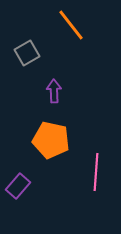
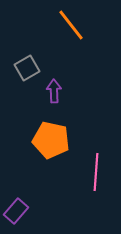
gray square: moved 15 px down
purple rectangle: moved 2 px left, 25 px down
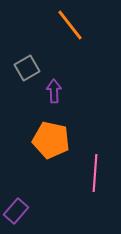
orange line: moved 1 px left
pink line: moved 1 px left, 1 px down
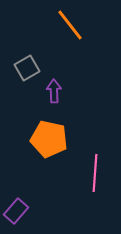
orange pentagon: moved 2 px left, 1 px up
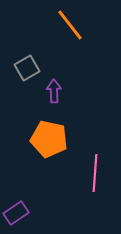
purple rectangle: moved 2 px down; rotated 15 degrees clockwise
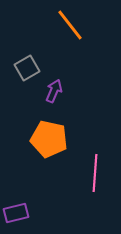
purple arrow: rotated 25 degrees clockwise
purple rectangle: rotated 20 degrees clockwise
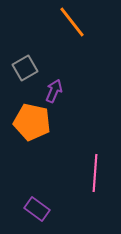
orange line: moved 2 px right, 3 px up
gray square: moved 2 px left
orange pentagon: moved 17 px left, 17 px up
purple rectangle: moved 21 px right, 4 px up; rotated 50 degrees clockwise
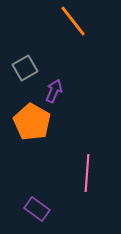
orange line: moved 1 px right, 1 px up
orange pentagon: rotated 18 degrees clockwise
pink line: moved 8 px left
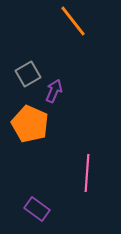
gray square: moved 3 px right, 6 px down
orange pentagon: moved 2 px left, 2 px down; rotated 6 degrees counterclockwise
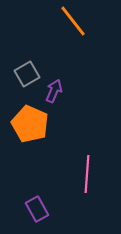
gray square: moved 1 px left
pink line: moved 1 px down
purple rectangle: rotated 25 degrees clockwise
